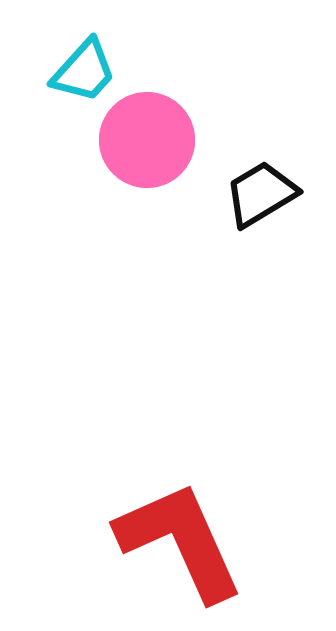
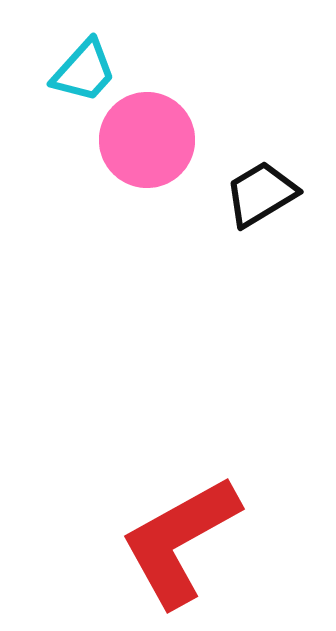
red L-shape: rotated 95 degrees counterclockwise
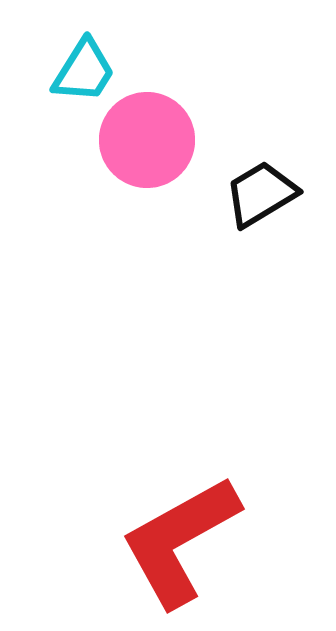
cyan trapezoid: rotated 10 degrees counterclockwise
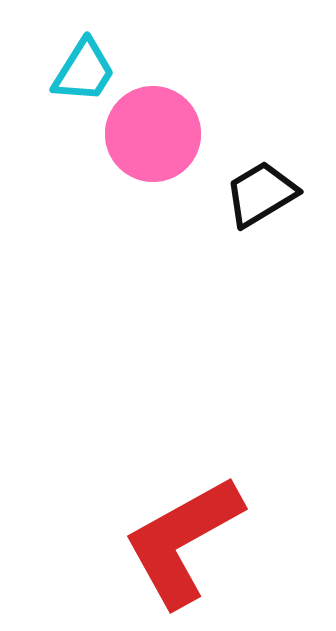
pink circle: moved 6 px right, 6 px up
red L-shape: moved 3 px right
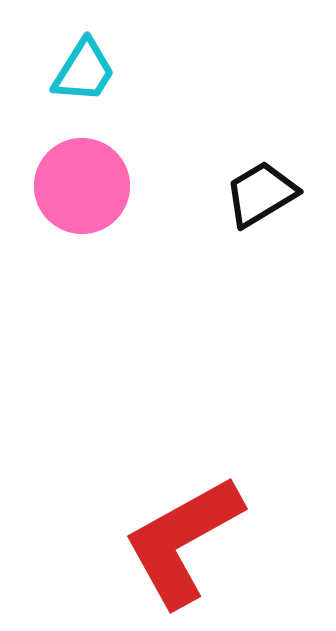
pink circle: moved 71 px left, 52 px down
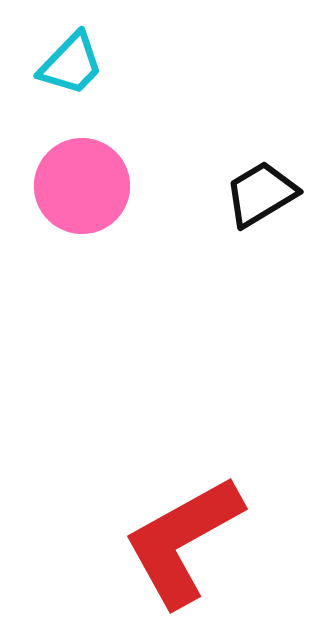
cyan trapezoid: moved 13 px left, 7 px up; rotated 12 degrees clockwise
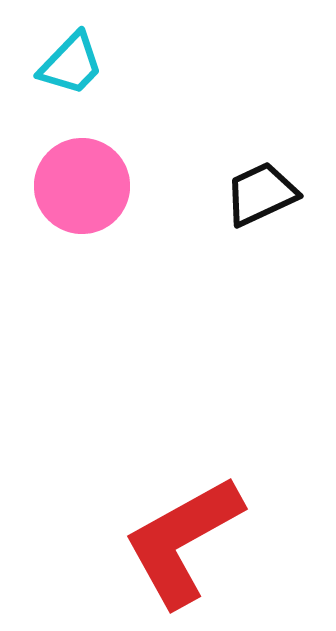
black trapezoid: rotated 6 degrees clockwise
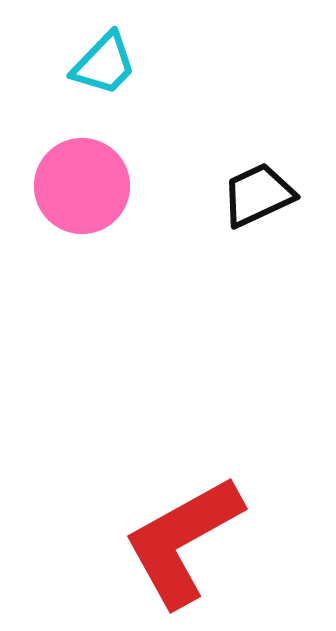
cyan trapezoid: moved 33 px right
black trapezoid: moved 3 px left, 1 px down
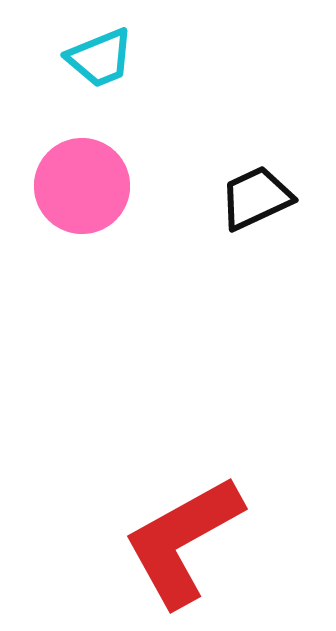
cyan trapezoid: moved 4 px left, 6 px up; rotated 24 degrees clockwise
black trapezoid: moved 2 px left, 3 px down
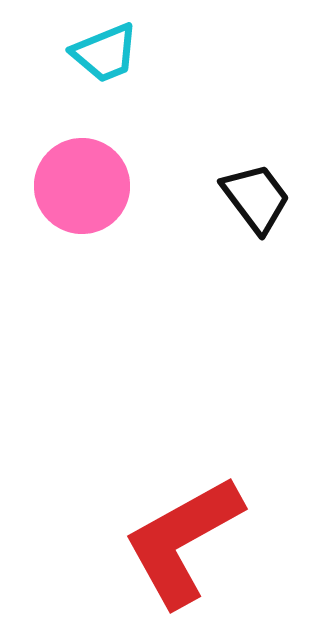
cyan trapezoid: moved 5 px right, 5 px up
black trapezoid: rotated 78 degrees clockwise
